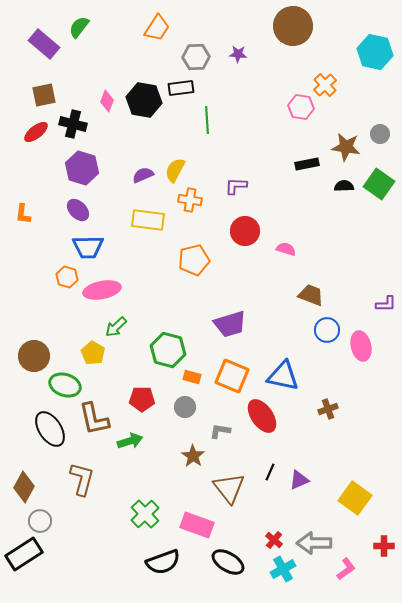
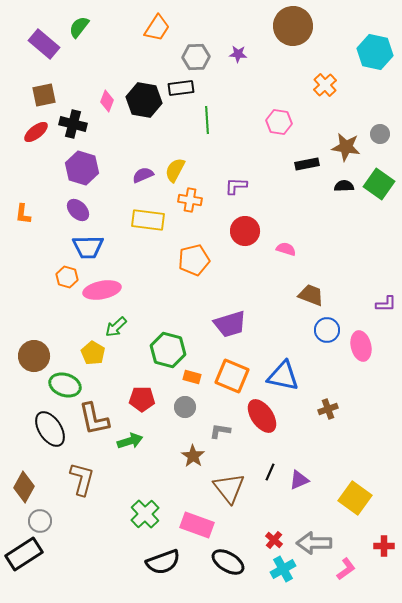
pink hexagon at (301, 107): moved 22 px left, 15 px down
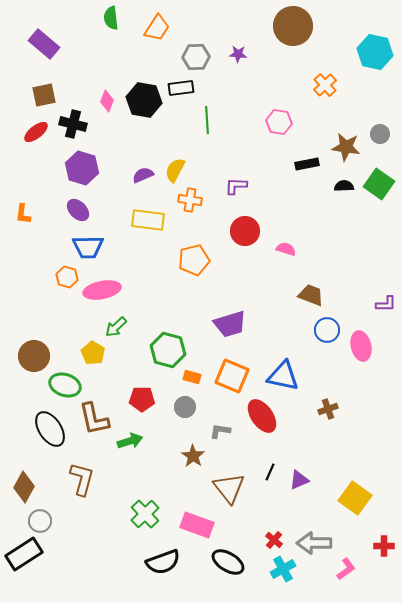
green semicircle at (79, 27): moved 32 px right, 9 px up; rotated 45 degrees counterclockwise
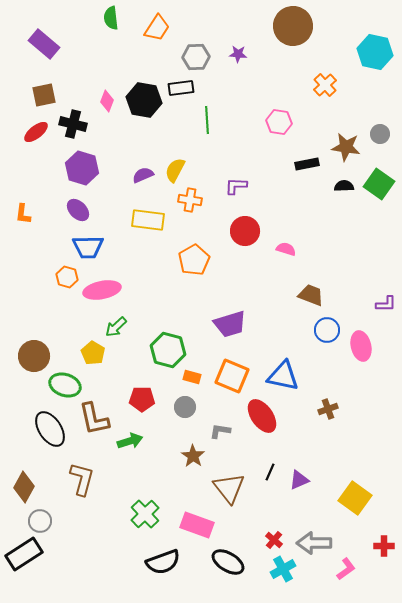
orange pentagon at (194, 260): rotated 16 degrees counterclockwise
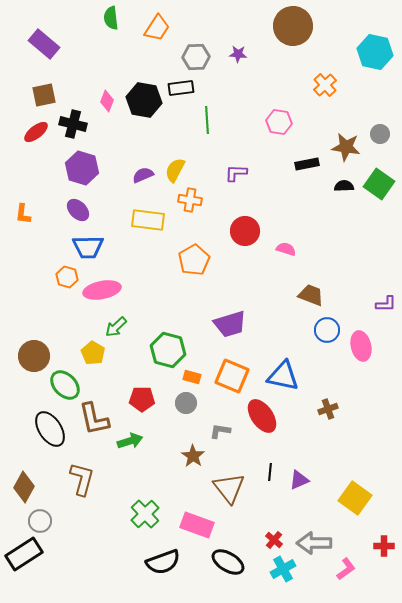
purple L-shape at (236, 186): moved 13 px up
green ellipse at (65, 385): rotated 28 degrees clockwise
gray circle at (185, 407): moved 1 px right, 4 px up
black line at (270, 472): rotated 18 degrees counterclockwise
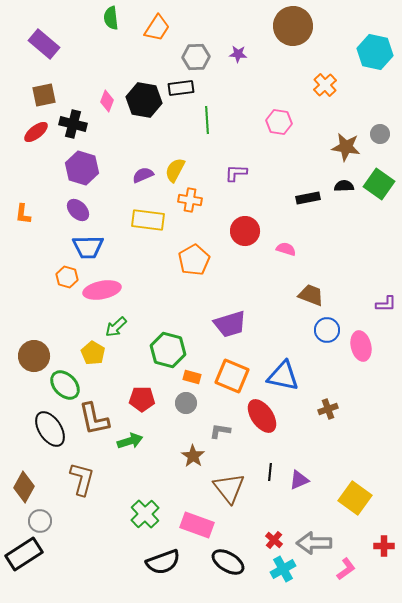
black rectangle at (307, 164): moved 1 px right, 34 px down
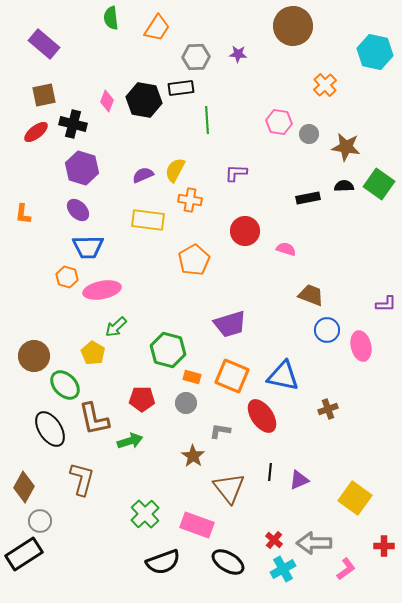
gray circle at (380, 134): moved 71 px left
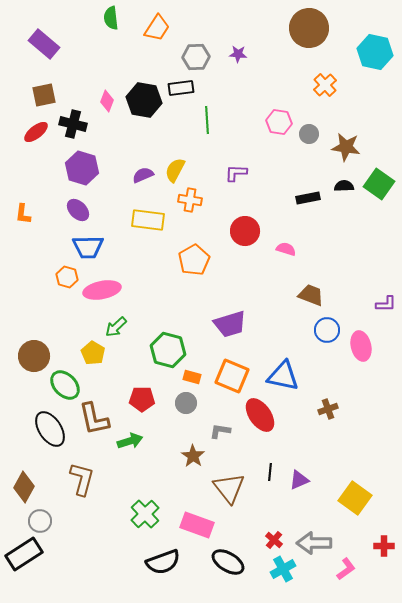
brown circle at (293, 26): moved 16 px right, 2 px down
red ellipse at (262, 416): moved 2 px left, 1 px up
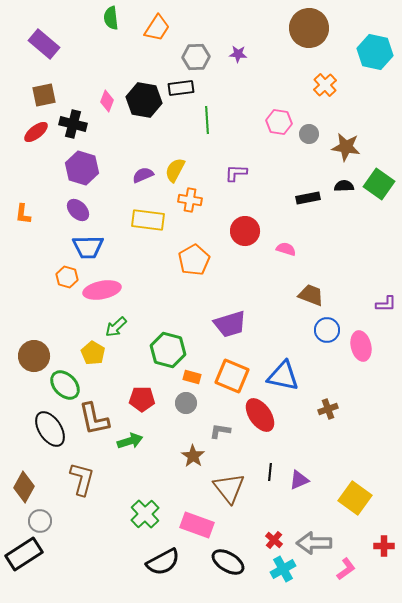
black semicircle at (163, 562): rotated 8 degrees counterclockwise
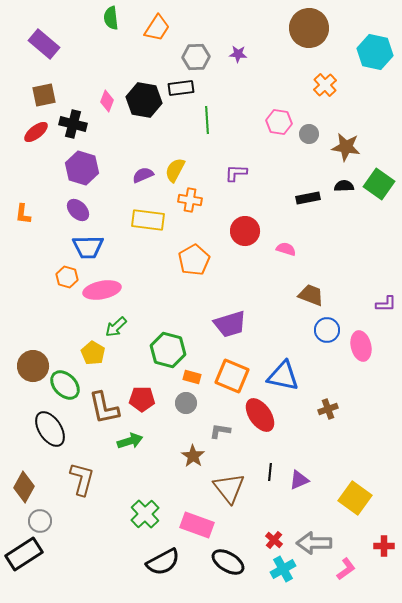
brown circle at (34, 356): moved 1 px left, 10 px down
brown L-shape at (94, 419): moved 10 px right, 11 px up
